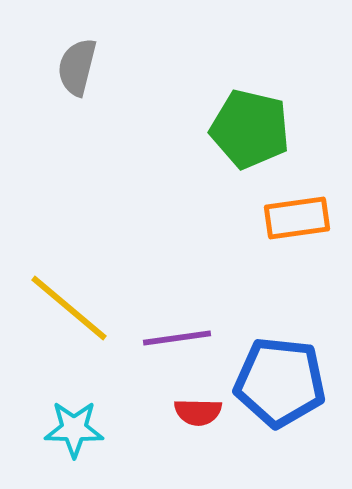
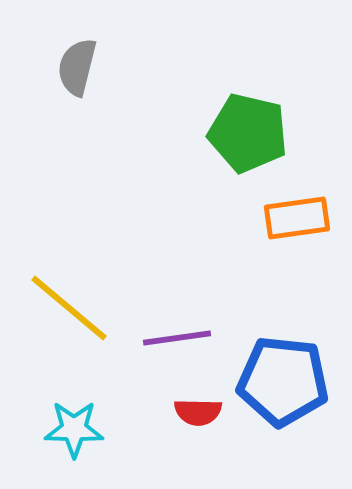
green pentagon: moved 2 px left, 4 px down
blue pentagon: moved 3 px right, 1 px up
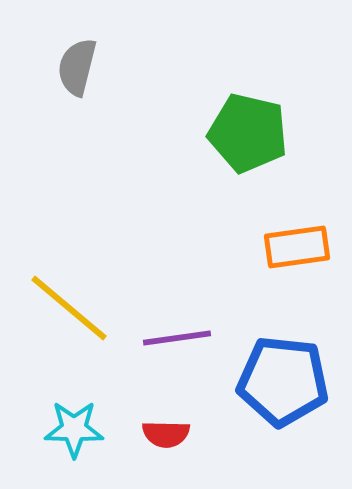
orange rectangle: moved 29 px down
red semicircle: moved 32 px left, 22 px down
